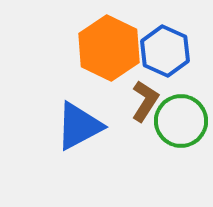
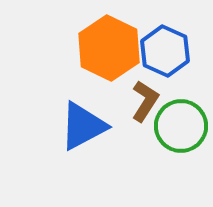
green circle: moved 5 px down
blue triangle: moved 4 px right
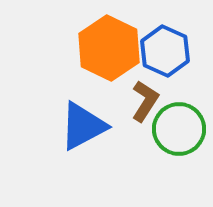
green circle: moved 2 px left, 3 px down
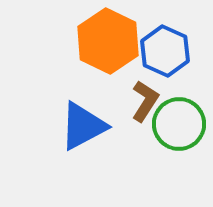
orange hexagon: moved 1 px left, 7 px up
green circle: moved 5 px up
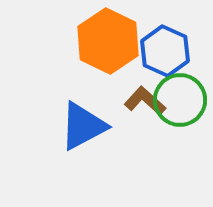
brown L-shape: rotated 81 degrees counterclockwise
green circle: moved 1 px right, 24 px up
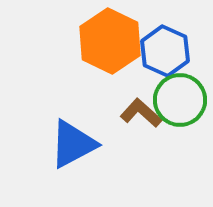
orange hexagon: moved 2 px right
brown L-shape: moved 4 px left, 12 px down
blue triangle: moved 10 px left, 18 px down
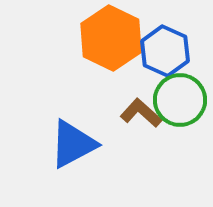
orange hexagon: moved 1 px right, 3 px up
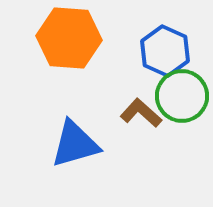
orange hexagon: moved 42 px left; rotated 22 degrees counterclockwise
green circle: moved 2 px right, 4 px up
blue triangle: moved 2 px right; rotated 12 degrees clockwise
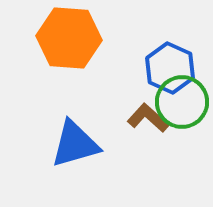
blue hexagon: moved 5 px right, 17 px down
green circle: moved 6 px down
brown L-shape: moved 7 px right, 5 px down
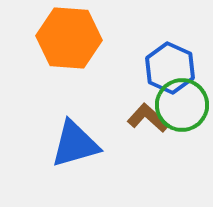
green circle: moved 3 px down
